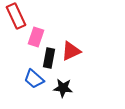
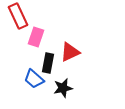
red rectangle: moved 2 px right
red triangle: moved 1 px left, 1 px down
black rectangle: moved 1 px left, 5 px down
black star: rotated 18 degrees counterclockwise
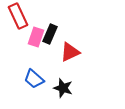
black rectangle: moved 2 px right, 29 px up; rotated 12 degrees clockwise
black star: rotated 30 degrees clockwise
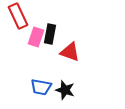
black rectangle: rotated 12 degrees counterclockwise
red triangle: rotated 45 degrees clockwise
blue trapezoid: moved 7 px right, 8 px down; rotated 30 degrees counterclockwise
black star: moved 2 px right, 2 px down
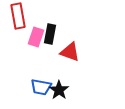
red rectangle: rotated 15 degrees clockwise
black star: moved 6 px left; rotated 18 degrees clockwise
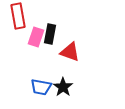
black star: moved 4 px right, 3 px up
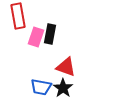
red triangle: moved 4 px left, 15 px down
black star: moved 1 px down
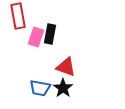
blue trapezoid: moved 1 px left, 1 px down
